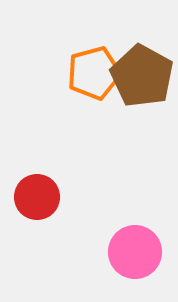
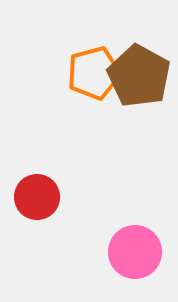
brown pentagon: moved 3 px left
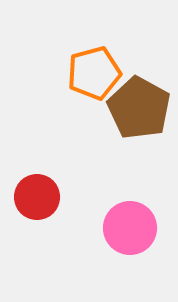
brown pentagon: moved 32 px down
pink circle: moved 5 px left, 24 px up
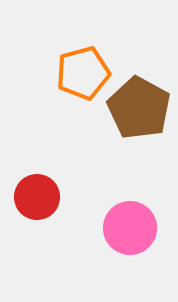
orange pentagon: moved 11 px left
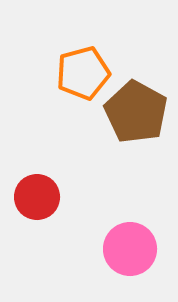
brown pentagon: moved 3 px left, 4 px down
pink circle: moved 21 px down
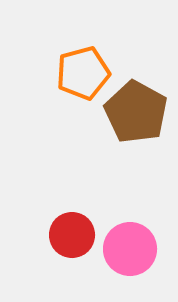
red circle: moved 35 px right, 38 px down
